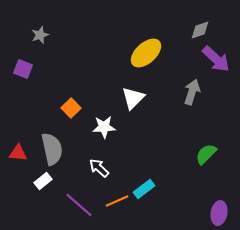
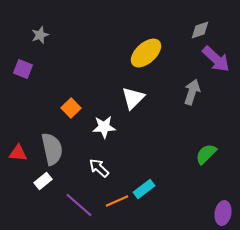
purple ellipse: moved 4 px right
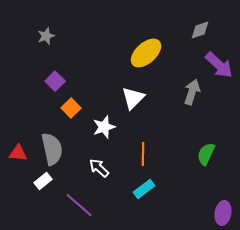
gray star: moved 6 px right, 1 px down
purple arrow: moved 3 px right, 6 px down
purple square: moved 32 px right, 12 px down; rotated 24 degrees clockwise
white star: rotated 15 degrees counterclockwise
green semicircle: rotated 20 degrees counterclockwise
orange line: moved 26 px right, 47 px up; rotated 65 degrees counterclockwise
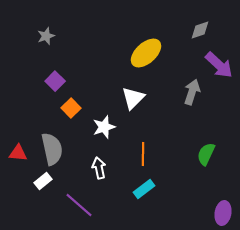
white arrow: rotated 35 degrees clockwise
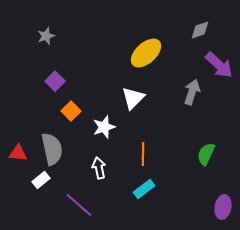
orange square: moved 3 px down
white rectangle: moved 2 px left, 1 px up
purple ellipse: moved 6 px up
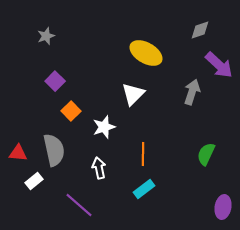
yellow ellipse: rotated 72 degrees clockwise
white triangle: moved 4 px up
gray semicircle: moved 2 px right, 1 px down
white rectangle: moved 7 px left, 1 px down
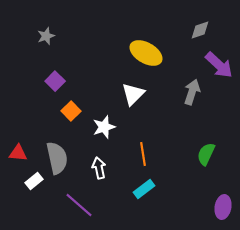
gray semicircle: moved 3 px right, 8 px down
orange line: rotated 10 degrees counterclockwise
